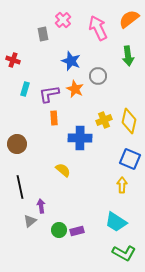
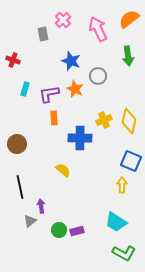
pink arrow: moved 1 px down
blue square: moved 1 px right, 2 px down
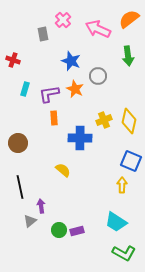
pink arrow: rotated 40 degrees counterclockwise
brown circle: moved 1 px right, 1 px up
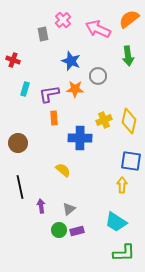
orange star: rotated 24 degrees counterclockwise
blue square: rotated 15 degrees counterclockwise
gray triangle: moved 39 px right, 12 px up
green L-shape: rotated 30 degrees counterclockwise
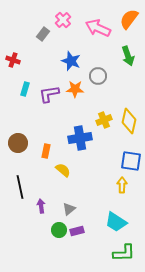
orange semicircle: rotated 15 degrees counterclockwise
pink arrow: moved 1 px up
gray rectangle: rotated 48 degrees clockwise
green arrow: rotated 12 degrees counterclockwise
orange rectangle: moved 8 px left, 33 px down; rotated 16 degrees clockwise
blue cross: rotated 10 degrees counterclockwise
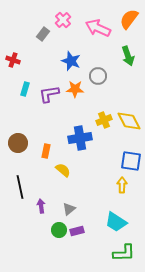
yellow diamond: rotated 40 degrees counterclockwise
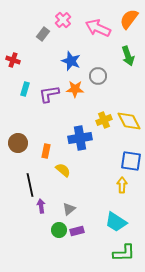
black line: moved 10 px right, 2 px up
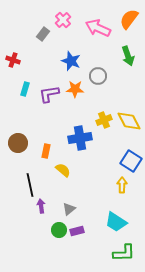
blue square: rotated 25 degrees clockwise
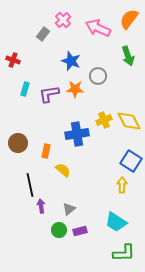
blue cross: moved 3 px left, 4 px up
purple rectangle: moved 3 px right
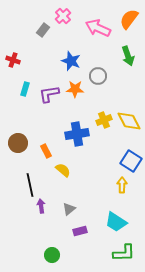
pink cross: moved 4 px up
gray rectangle: moved 4 px up
orange rectangle: rotated 40 degrees counterclockwise
green circle: moved 7 px left, 25 px down
